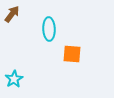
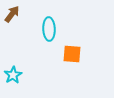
cyan star: moved 1 px left, 4 px up
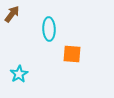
cyan star: moved 6 px right, 1 px up
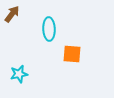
cyan star: rotated 18 degrees clockwise
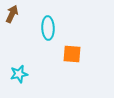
brown arrow: rotated 12 degrees counterclockwise
cyan ellipse: moved 1 px left, 1 px up
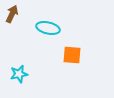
cyan ellipse: rotated 75 degrees counterclockwise
orange square: moved 1 px down
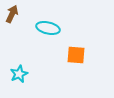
orange square: moved 4 px right
cyan star: rotated 12 degrees counterclockwise
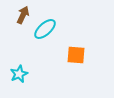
brown arrow: moved 11 px right, 1 px down
cyan ellipse: moved 3 px left, 1 px down; rotated 55 degrees counterclockwise
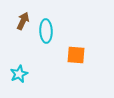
brown arrow: moved 6 px down
cyan ellipse: moved 1 px right, 2 px down; rotated 50 degrees counterclockwise
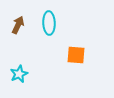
brown arrow: moved 5 px left, 4 px down
cyan ellipse: moved 3 px right, 8 px up
